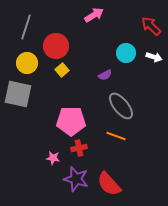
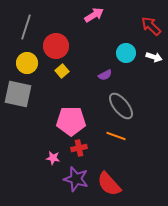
yellow square: moved 1 px down
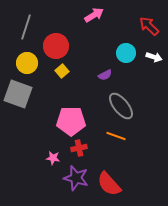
red arrow: moved 2 px left
gray square: rotated 8 degrees clockwise
purple star: moved 1 px up
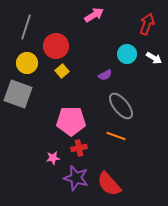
red arrow: moved 2 px left, 2 px up; rotated 65 degrees clockwise
cyan circle: moved 1 px right, 1 px down
white arrow: moved 1 px down; rotated 14 degrees clockwise
pink star: rotated 16 degrees counterclockwise
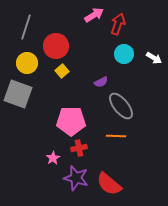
red arrow: moved 29 px left
cyan circle: moved 3 px left
purple semicircle: moved 4 px left, 7 px down
orange line: rotated 18 degrees counterclockwise
pink star: rotated 24 degrees counterclockwise
red semicircle: rotated 8 degrees counterclockwise
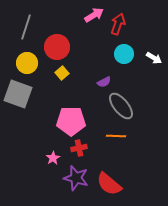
red circle: moved 1 px right, 1 px down
yellow square: moved 2 px down
purple semicircle: moved 3 px right
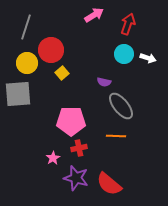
red arrow: moved 10 px right
red circle: moved 6 px left, 3 px down
white arrow: moved 6 px left; rotated 14 degrees counterclockwise
purple semicircle: rotated 40 degrees clockwise
gray square: rotated 24 degrees counterclockwise
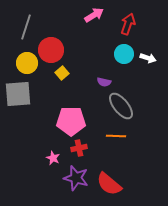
pink star: rotated 16 degrees counterclockwise
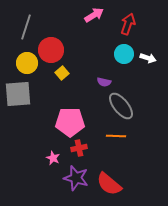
pink pentagon: moved 1 px left, 1 px down
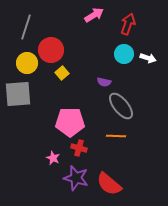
red cross: rotated 28 degrees clockwise
